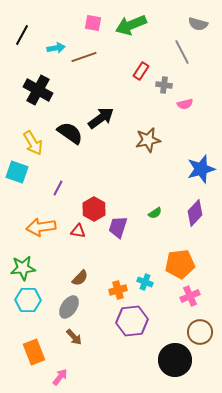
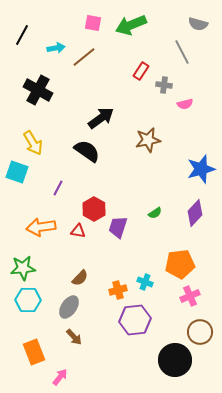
brown line: rotated 20 degrees counterclockwise
black semicircle: moved 17 px right, 18 px down
purple hexagon: moved 3 px right, 1 px up
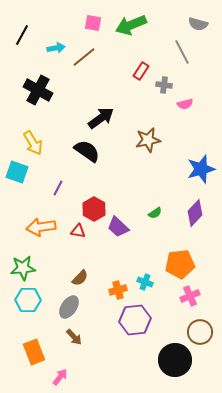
purple trapezoid: rotated 65 degrees counterclockwise
